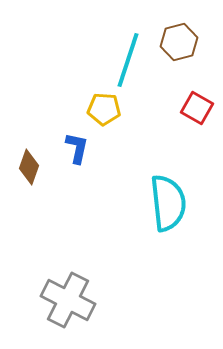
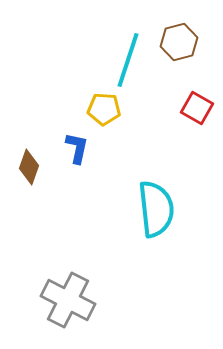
cyan semicircle: moved 12 px left, 6 px down
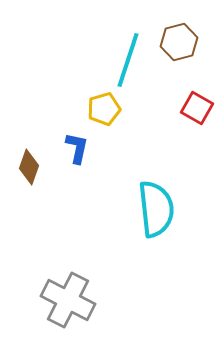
yellow pentagon: rotated 20 degrees counterclockwise
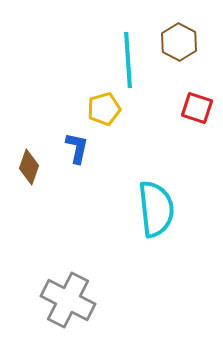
brown hexagon: rotated 18 degrees counterclockwise
cyan line: rotated 22 degrees counterclockwise
red square: rotated 12 degrees counterclockwise
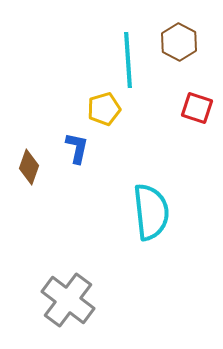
cyan semicircle: moved 5 px left, 3 px down
gray cross: rotated 10 degrees clockwise
